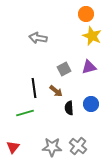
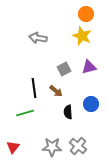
yellow star: moved 10 px left
black semicircle: moved 1 px left, 4 px down
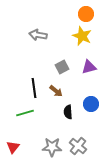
gray arrow: moved 3 px up
gray square: moved 2 px left, 2 px up
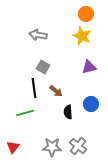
gray square: moved 19 px left; rotated 32 degrees counterclockwise
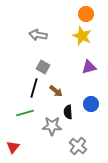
black line: rotated 24 degrees clockwise
gray star: moved 21 px up
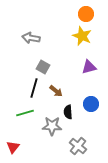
gray arrow: moved 7 px left, 3 px down
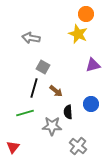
yellow star: moved 4 px left, 2 px up
purple triangle: moved 4 px right, 2 px up
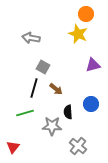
brown arrow: moved 2 px up
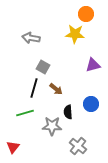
yellow star: moved 3 px left; rotated 18 degrees counterclockwise
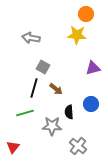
yellow star: moved 2 px right, 1 px down
purple triangle: moved 3 px down
black semicircle: moved 1 px right
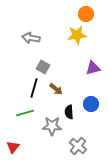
yellow star: rotated 12 degrees counterclockwise
